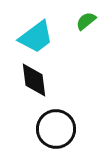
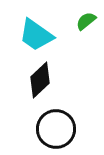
cyan trapezoid: moved 2 px up; rotated 72 degrees clockwise
black diamond: moved 6 px right; rotated 54 degrees clockwise
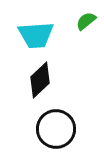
cyan trapezoid: rotated 39 degrees counterclockwise
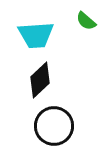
green semicircle: rotated 100 degrees counterclockwise
black circle: moved 2 px left, 3 px up
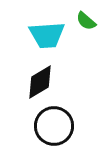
cyan trapezoid: moved 11 px right
black diamond: moved 2 px down; rotated 12 degrees clockwise
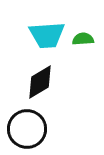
green semicircle: moved 3 px left, 18 px down; rotated 135 degrees clockwise
black circle: moved 27 px left, 3 px down
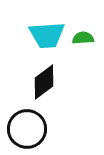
green semicircle: moved 1 px up
black diamond: moved 4 px right; rotated 6 degrees counterclockwise
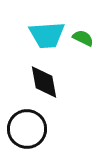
green semicircle: rotated 30 degrees clockwise
black diamond: rotated 63 degrees counterclockwise
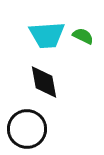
green semicircle: moved 2 px up
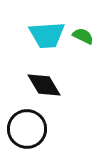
black diamond: moved 3 px down; rotated 21 degrees counterclockwise
